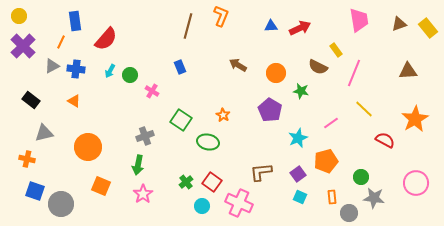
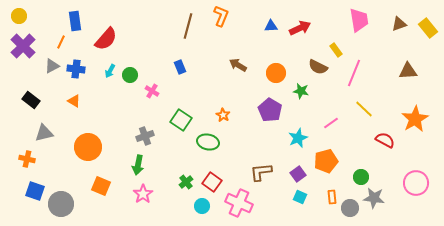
gray circle at (349, 213): moved 1 px right, 5 px up
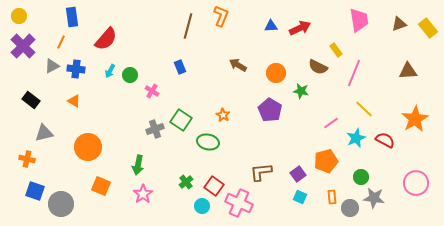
blue rectangle at (75, 21): moved 3 px left, 4 px up
gray cross at (145, 136): moved 10 px right, 7 px up
cyan star at (298, 138): moved 58 px right
red square at (212, 182): moved 2 px right, 4 px down
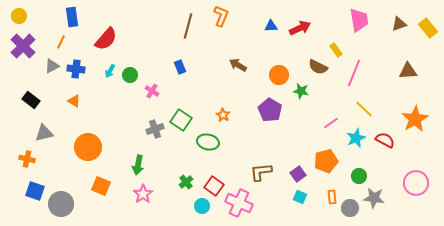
orange circle at (276, 73): moved 3 px right, 2 px down
green circle at (361, 177): moved 2 px left, 1 px up
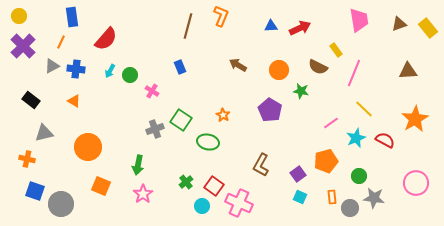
orange circle at (279, 75): moved 5 px up
brown L-shape at (261, 172): moved 7 px up; rotated 55 degrees counterclockwise
